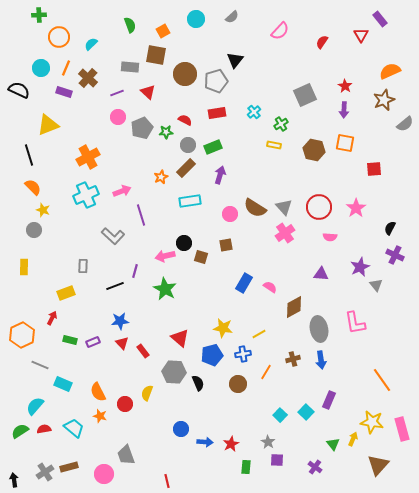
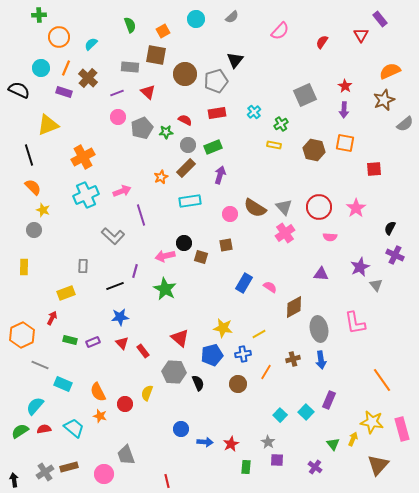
orange cross at (88, 157): moved 5 px left
blue star at (120, 321): moved 4 px up
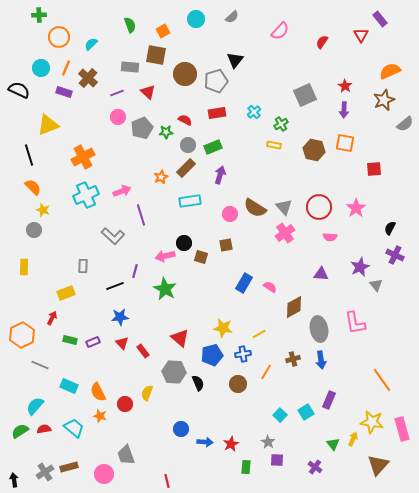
cyan rectangle at (63, 384): moved 6 px right, 2 px down
cyan square at (306, 412): rotated 14 degrees clockwise
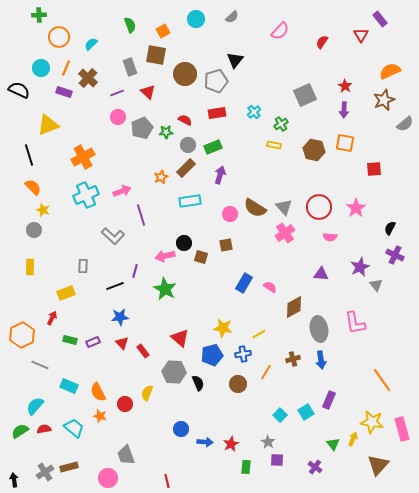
gray rectangle at (130, 67): rotated 66 degrees clockwise
yellow rectangle at (24, 267): moved 6 px right
pink circle at (104, 474): moved 4 px right, 4 px down
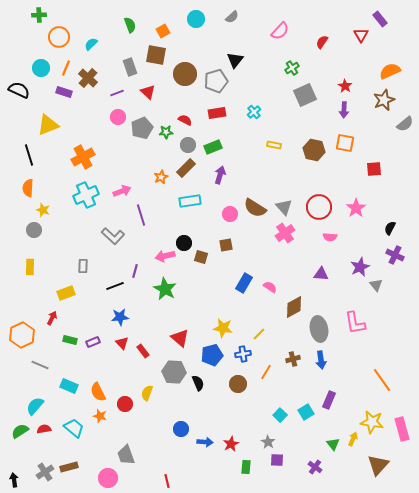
green cross at (281, 124): moved 11 px right, 56 px up
orange semicircle at (33, 187): moved 5 px left, 1 px down; rotated 132 degrees counterclockwise
yellow line at (259, 334): rotated 16 degrees counterclockwise
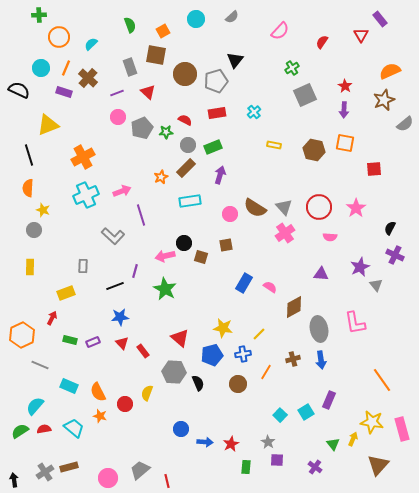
gray trapezoid at (126, 455): moved 14 px right, 15 px down; rotated 70 degrees clockwise
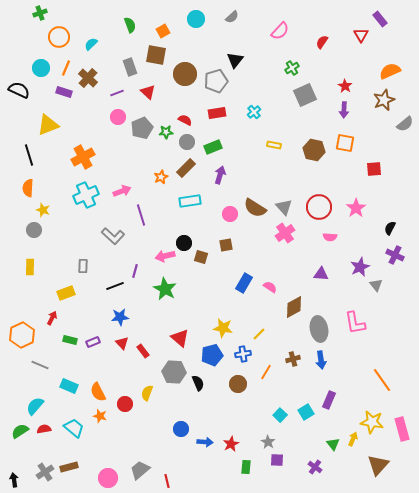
green cross at (39, 15): moved 1 px right, 2 px up; rotated 16 degrees counterclockwise
gray circle at (188, 145): moved 1 px left, 3 px up
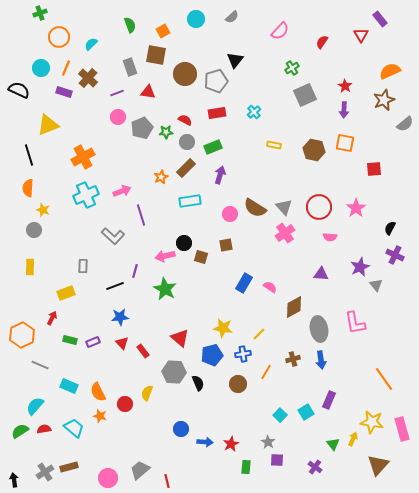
red triangle at (148, 92): rotated 35 degrees counterclockwise
orange line at (382, 380): moved 2 px right, 1 px up
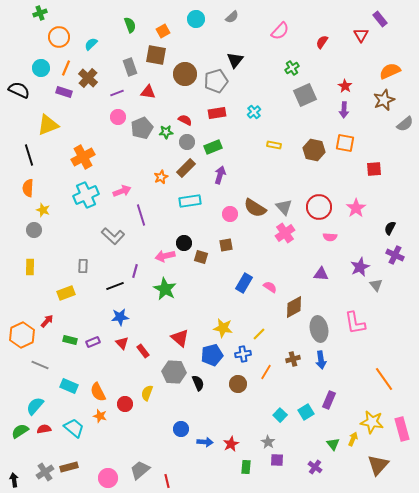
red arrow at (52, 318): moved 5 px left, 3 px down; rotated 16 degrees clockwise
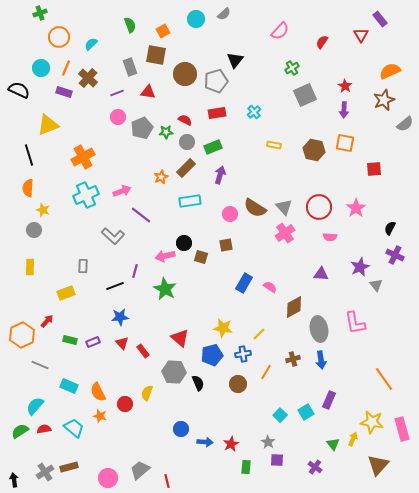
gray semicircle at (232, 17): moved 8 px left, 3 px up
purple line at (141, 215): rotated 35 degrees counterclockwise
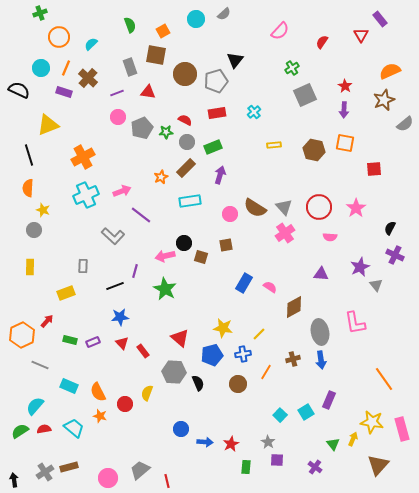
yellow rectangle at (274, 145): rotated 16 degrees counterclockwise
gray ellipse at (319, 329): moved 1 px right, 3 px down
